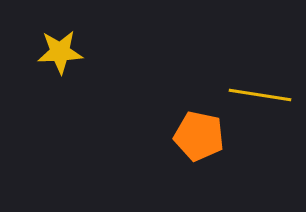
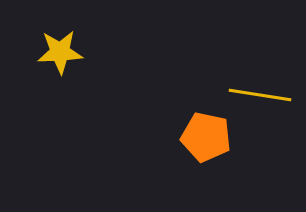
orange pentagon: moved 7 px right, 1 px down
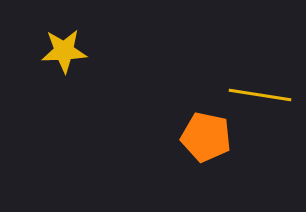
yellow star: moved 4 px right, 1 px up
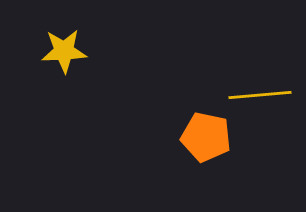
yellow line: rotated 14 degrees counterclockwise
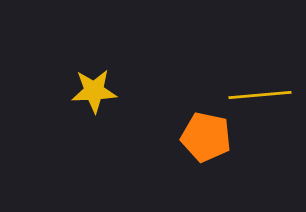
yellow star: moved 30 px right, 40 px down
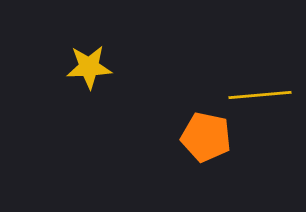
yellow star: moved 5 px left, 24 px up
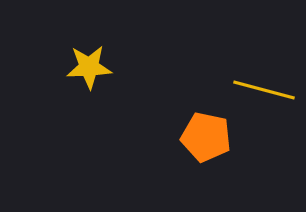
yellow line: moved 4 px right, 5 px up; rotated 20 degrees clockwise
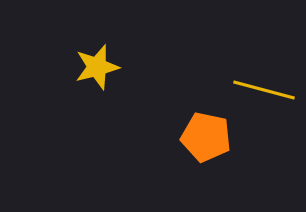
yellow star: moved 8 px right; rotated 12 degrees counterclockwise
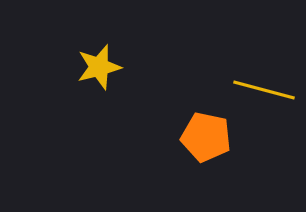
yellow star: moved 2 px right
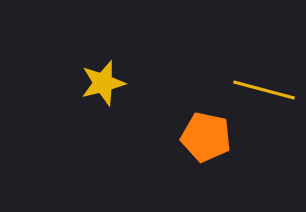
yellow star: moved 4 px right, 16 px down
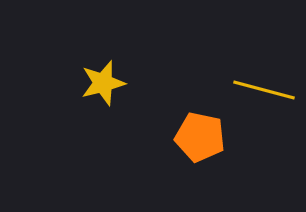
orange pentagon: moved 6 px left
